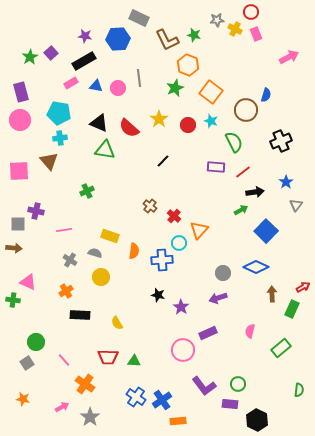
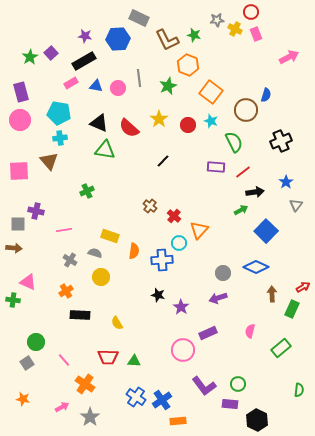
green star at (175, 88): moved 7 px left, 2 px up
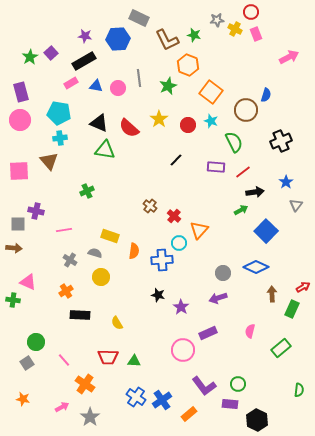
black line at (163, 161): moved 13 px right, 1 px up
orange rectangle at (178, 421): moved 11 px right, 7 px up; rotated 35 degrees counterclockwise
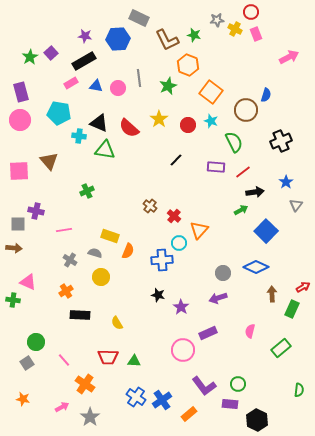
cyan cross at (60, 138): moved 19 px right, 2 px up; rotated 16 degrees clockwise
orange semicircle at (134, 251): moved 6 px left; rotated 14 degrees clockwise
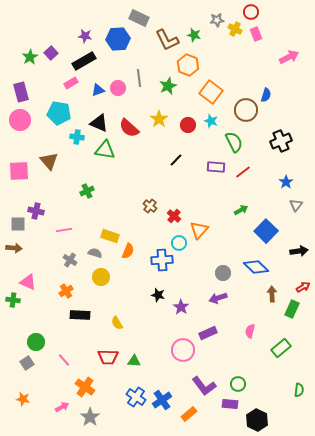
blue triangle at (96, 86): moved 2 px right, 4 px down; rotated 32 degrees counterclockwise
cyan cross at (79, 136): moved 2 px left, 1 px down
black arrow at (255, 192): moved 44 px right, 59 px down
blue diamond at (256, 267): rotated 20 degrees clockwise
orange cross at (85, 384): moved 3 px down
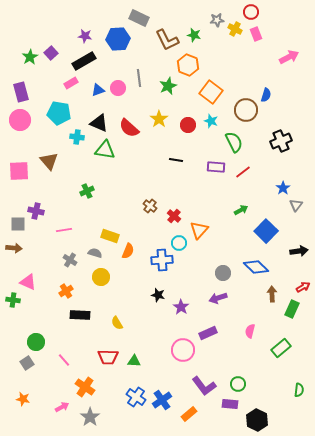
black line at (176, 160): rotated 56 degrees clockwise
blue star at (286, 182): moved 3 px left, 6 px down
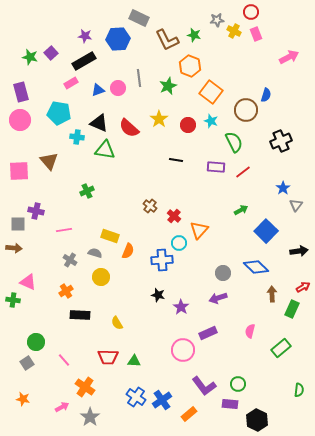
yellow cross at (235, 29): moved 1 px left, 2 px down
green star at (30, 57): rotated 28 degrees counterclockwise
orange hexagon at (188, 65): moved 2 px right, 1 px down
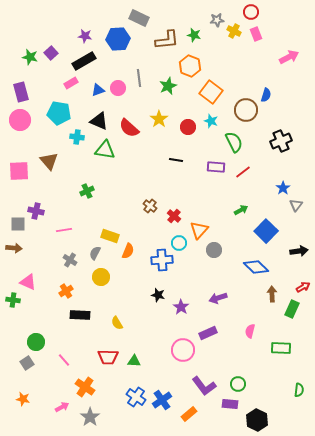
brown L-shape at (167, 40): rotated 70 degrees counterclockwise
black triangle at (99, 123): moved 2 px up
red circle at (188, 125): moved 2 px down
gray semicircle at (95, 253): rotated 80 degrees counterclockwise
gray circle at (223, 273): moved 9 px left, 23 px up
green rectangle at (281, 348): rotated 42 degrees clockwise
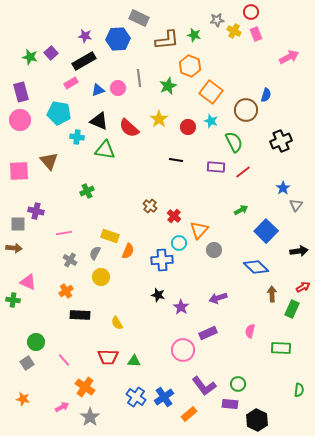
pink line at (64, 230): moved 3 px down
blue cross at (162, 400): moved 2 px right, 3 px up
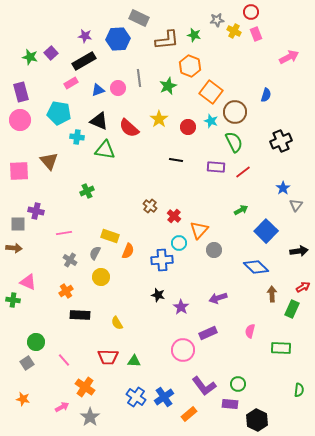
brown circle at (246, 110): moved 11 px left, 2 px down
